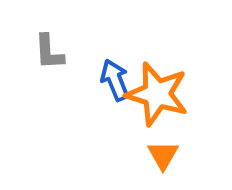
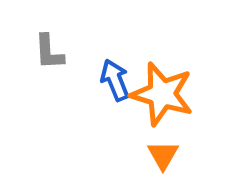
orange star: moved 5 px right
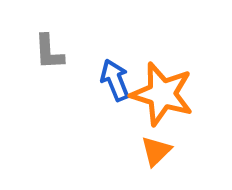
orange triangle: moved 7 px left, 4 px up; rotated 16 degrees clockwise
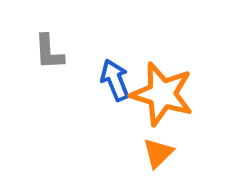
orange triangle: moved 2 px right, 2 px down
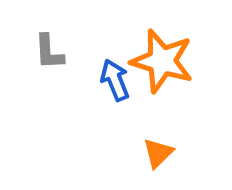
orange star: moved 33 px up
